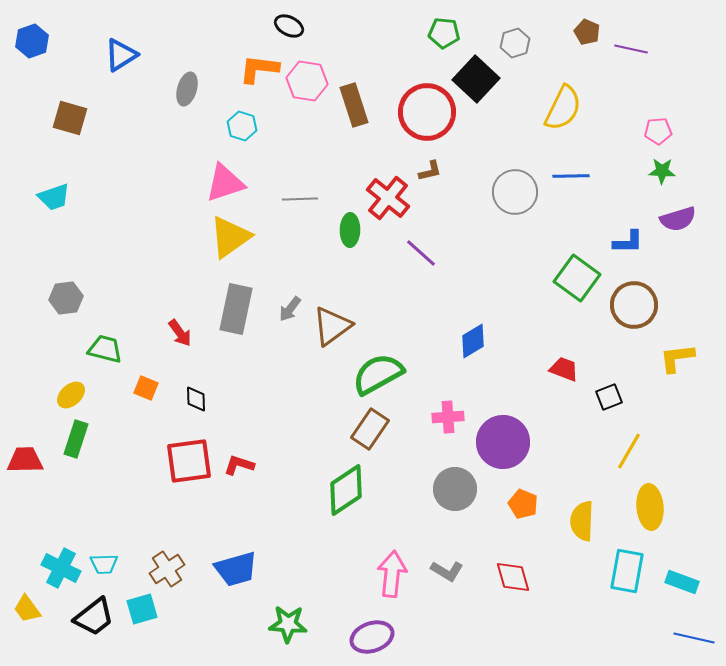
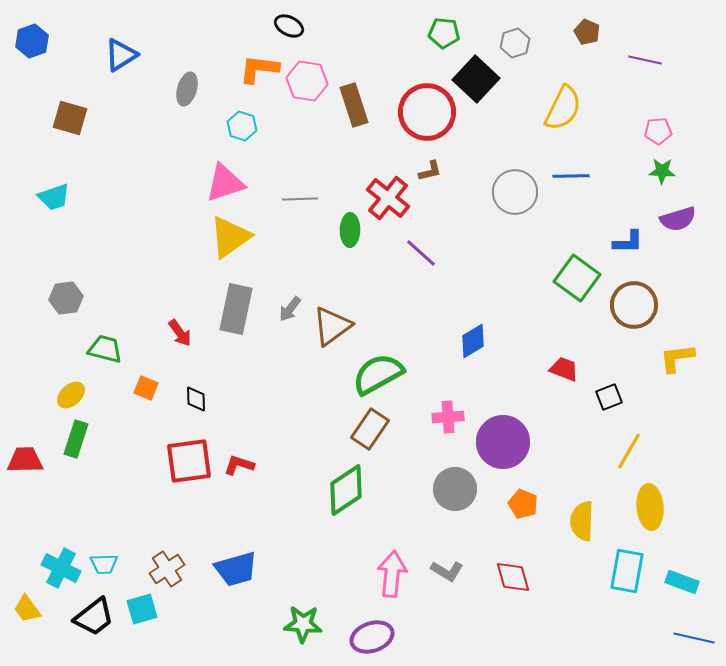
purple line at (631, 49): moved 14 px right, 11 px down
green star at (288, 624): moved 15 px right
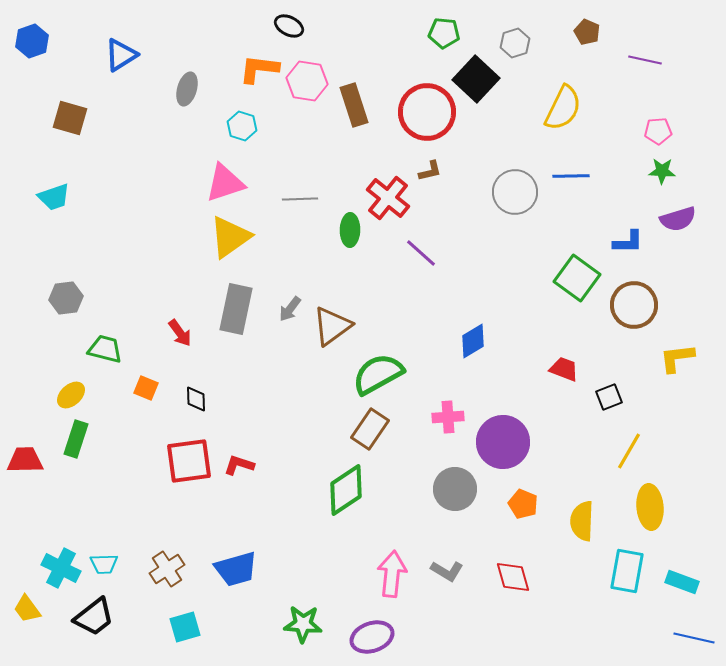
cyan square at (142, 609): moved 43 px right, 18 px down
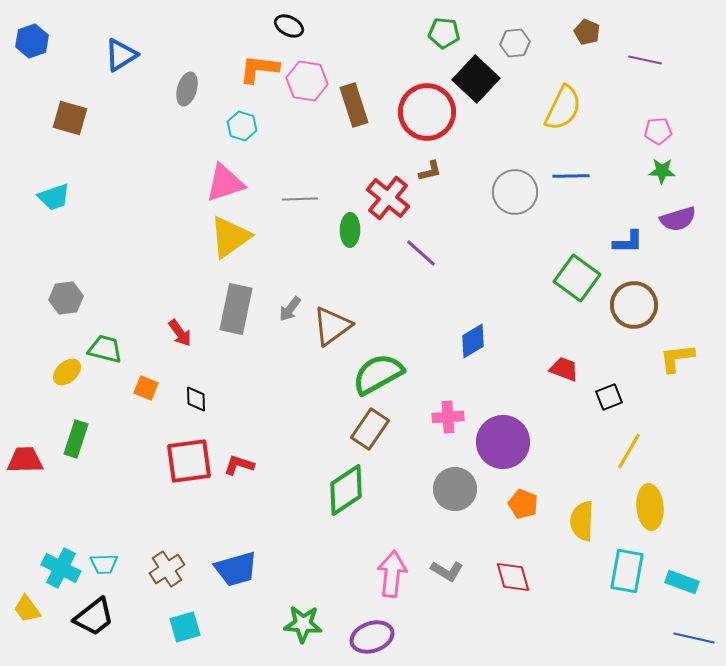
gray hexagon at (515, 43): rotated 12 degrees clockwise
yellow ellipse at (71, 395): moved 4 px left, 23 px up
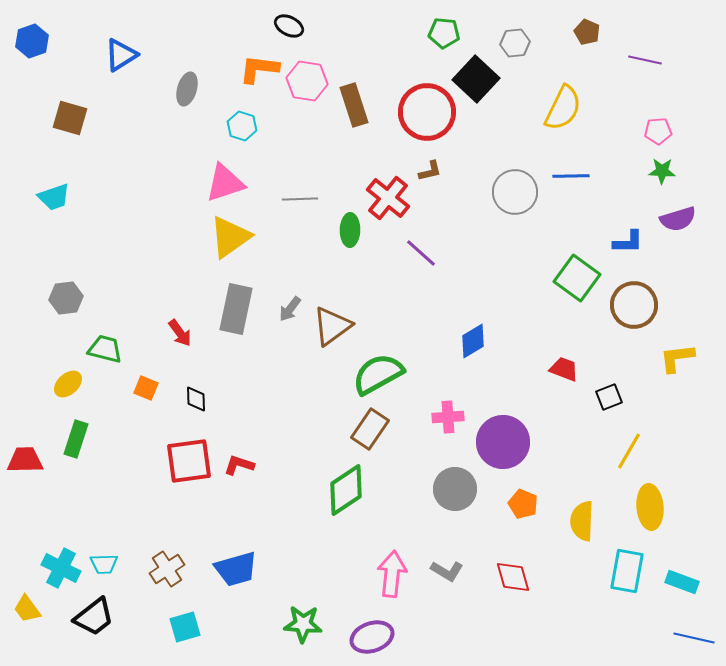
yellow ellipse at (67, 372): moved 1 px right, 12 px down
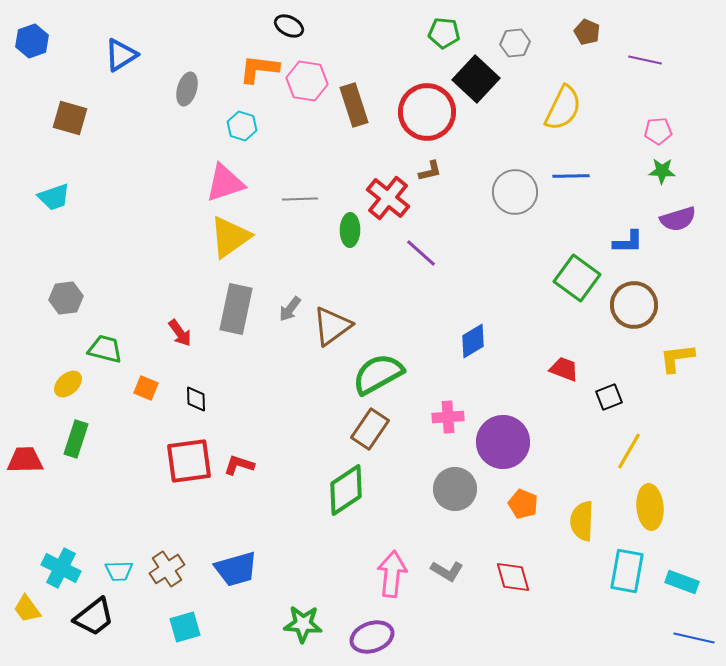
cyan trapezoid at (104, 564): moved 15 px right, 7 px down
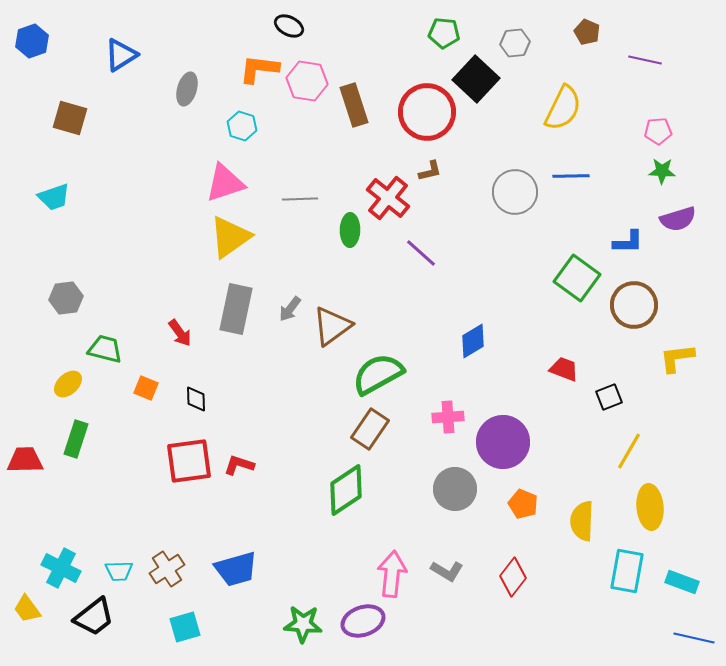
red diamond at (513, 577): rotated 54 degrees clockwise
purple ellipse at (372, 637): moved 9 px left, 16 px up
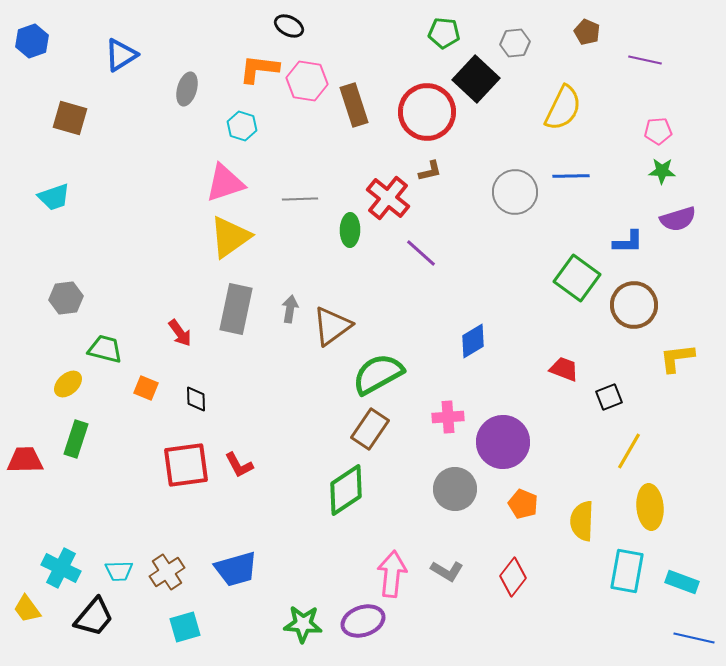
gray arrow at (290, 309): rotated 152 degrees clockwise
red square at (189, 461): moved 3 px left, 4 px down
red L-shape at (239, 465): rotated 136 degrees counterclockwise
brown cross at (167, 569): moved 3 px down
black trapezoid at (94, 617): rotated 12 degrees counterclockwise
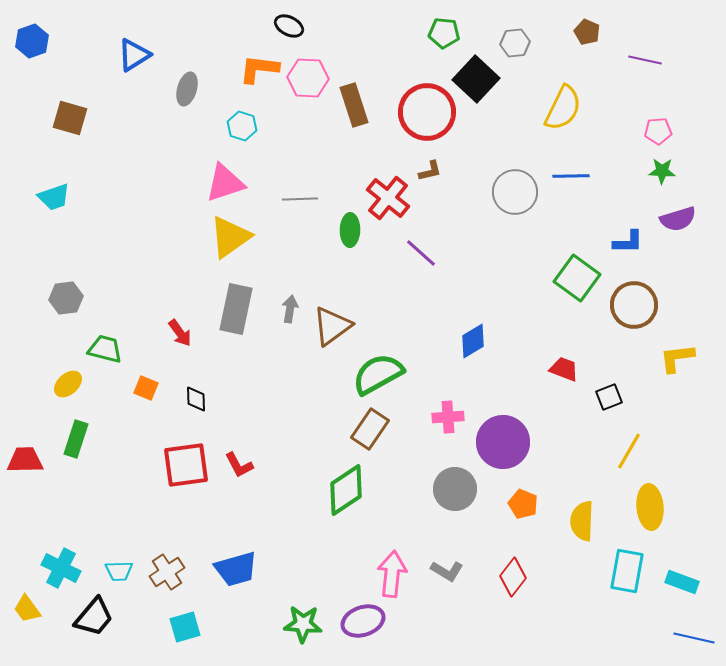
blue triangle at (121, 55): moved 13 px right
pink hexagon at (307, 81): moved 1 px right, 3 px up; rotated 6 degrees counterclockwise
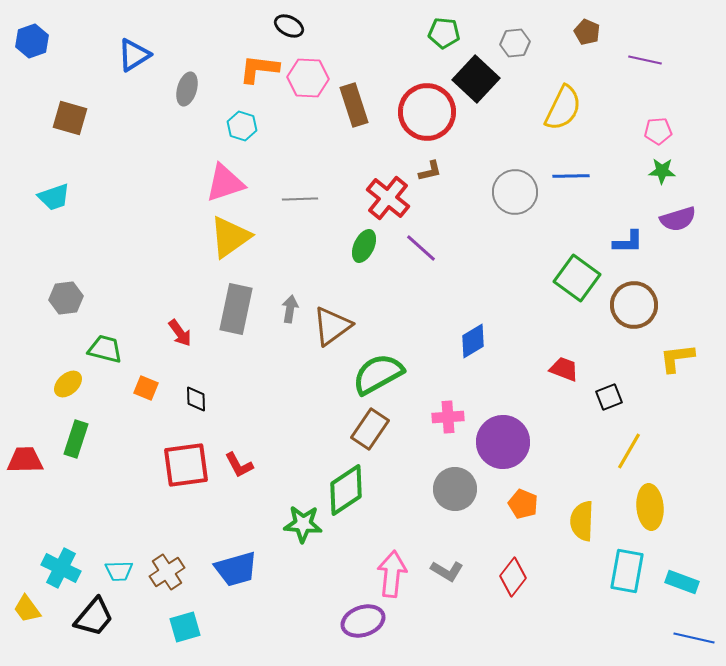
green ellipse at (350, 230): moved 14 px right, 16 px down; rotated 24 degrees clockwise
purple line at (421, 253): moved 5 px up
green star at (303, 624): moved 100 px up
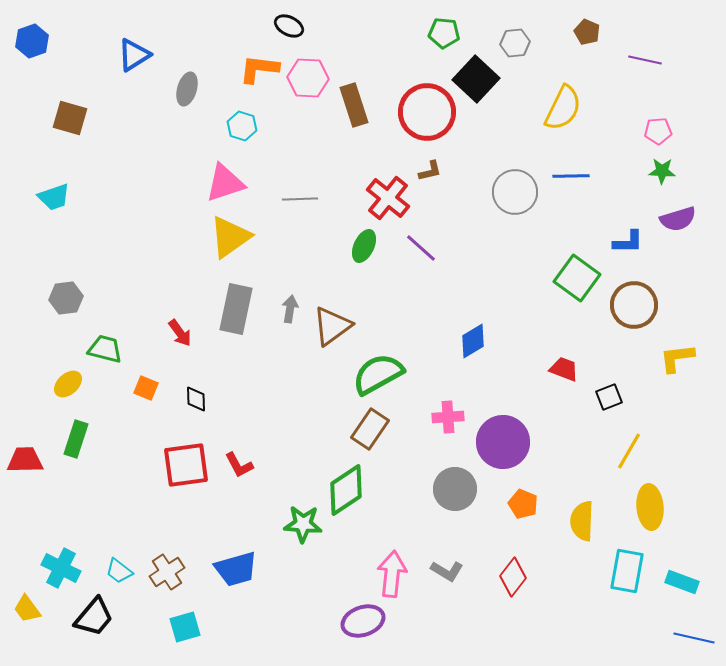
cyan trapezoid at (119, 571): rotated 40 degrees clockwise
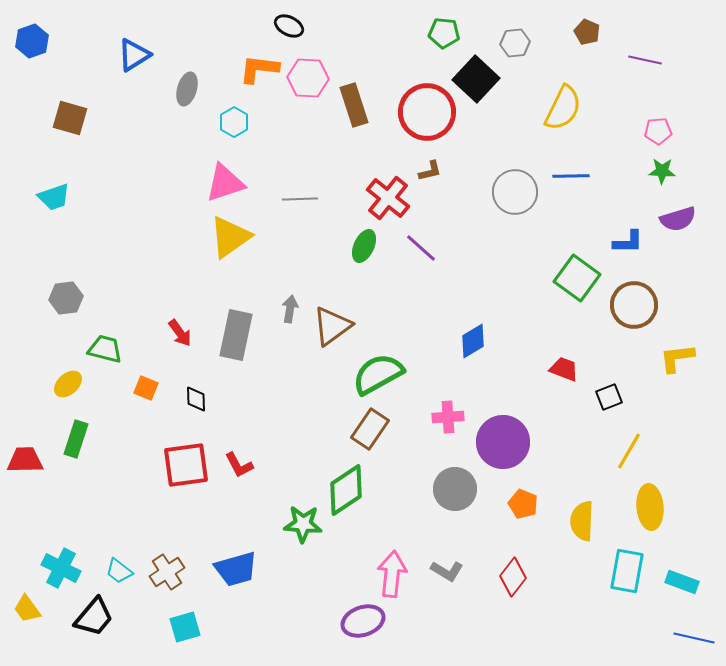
cyan hexagon at (242, 126): moved 8 px left, 4 px up; rotated 12 degrees clockwise
gray rectangle at (236, 309): moved 26 px down
